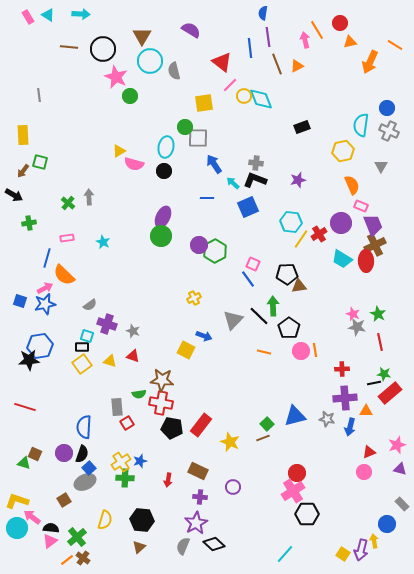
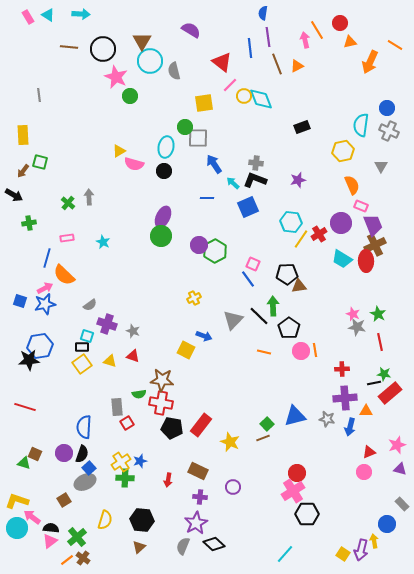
brown triangle at (142, 36): moved 5 px down
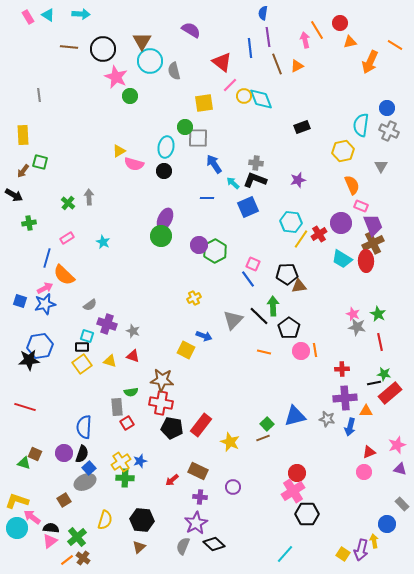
purple ellipse at (163, 217): moved 2 px right, 2 px down
pink rectangle at (67, 238): rotated 24 degrees counterclockwise
brown cross at (375, 245): moved 2 px left, 2 px up
green semicircle at (139, 394): moved 8 px left, 2 px up
red arrow at (168, 480): moved 4 px right; rotated 40 degrees clockwise
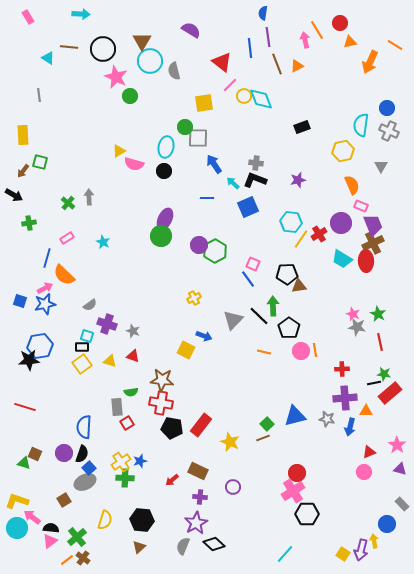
cyan triangle at (48, 15): moved 43 px down
pink star at (397, 445): rotated 18 degrees counterclockwise
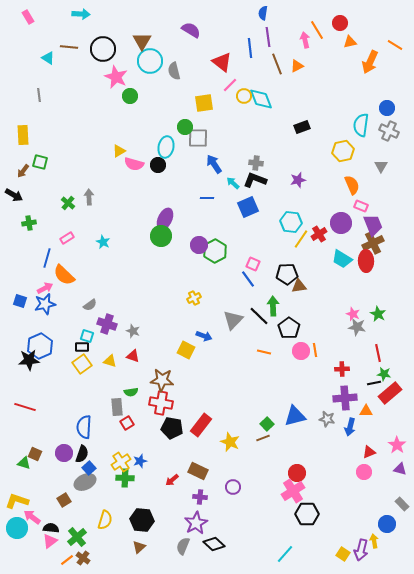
black circle at (164, 171): moved 6 px left, 6 px up
red line at (380, 342): moved 2 px left, 11 px down
blue hexagon at (40, 346): rotated 15 degrees counterclockwise
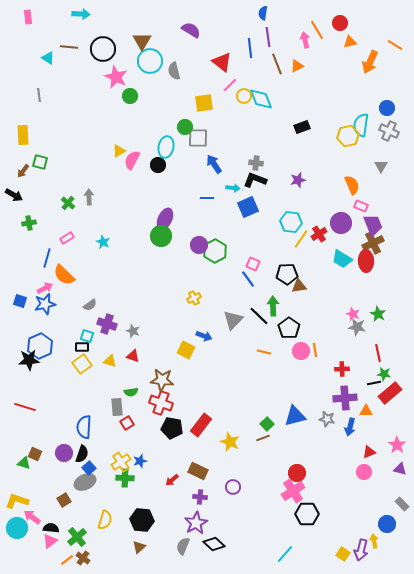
pink rectangle at (28, 17): rotated 24 degrees clockwise
yellow hexagon at (343, 151): moved 5 px right, 15 px up
pink semicircle at (134, 164): moved 2 px left, 4 px up; rotated 102 degrees clockwise
cyan arrow at (233, 183): moved 5 px down; rotated 144 degrees clockwise
red cross at (161, 403): rotated 10 degrees clockwise
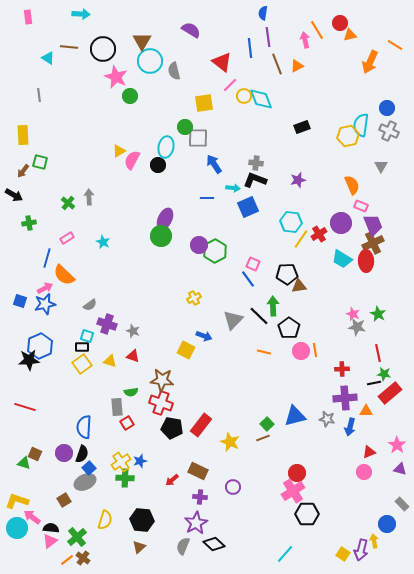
orange triangle at (350, 42): moved 7 px up
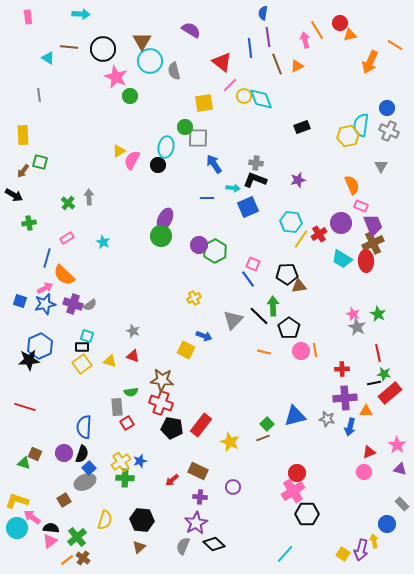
purple cross at (107, 324): moved 34 px left, 20 px up
gray star at (357, 327): rotated 18 degrees clockwise
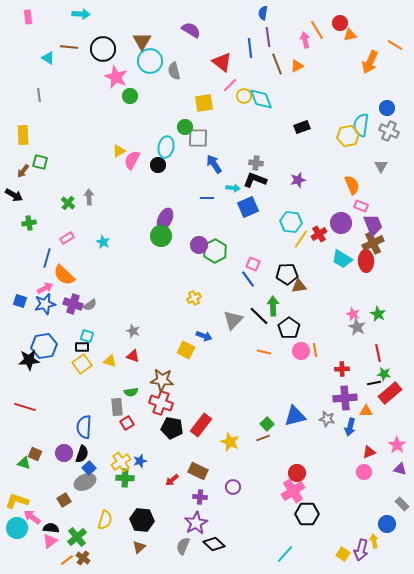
blue hexagon at (40, 346): moved 4 px right; rotated 15 degrees clockwise
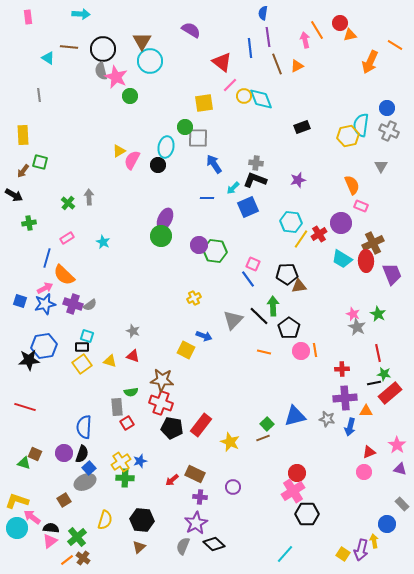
gray semicircle at (174, 71): moved 73 px left
cyan arrow at (233, 188): rotated 128 degrees clockwise
purple trapezoid at (373, 225): moved 19 px right, 49 px down
green hexagon at (215, 251): rotated 25 degrees counterclockwise
brown rectangle at (198, 471): moved 3 px left, 3 px down
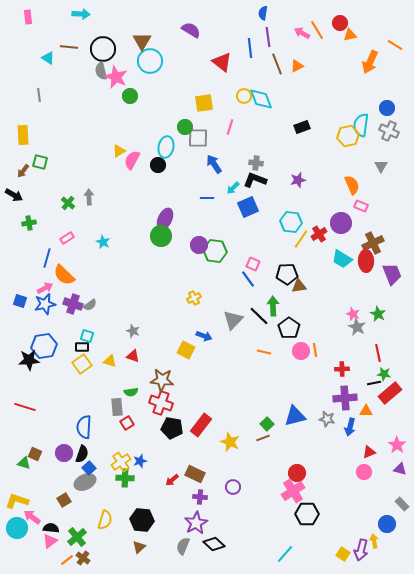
pink arrow at (305, 40): moved 3 px left, 7 px up; rotated 49 degrees counterclockwise
pink line at (230, 85): moved 42 px down; rotated 28 degrees counterclockwise
